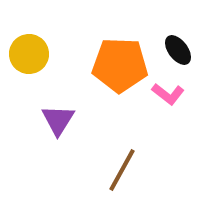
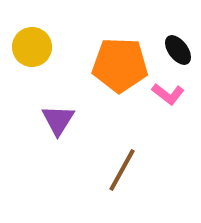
yellow circle: moved 3 px right, 7 px up
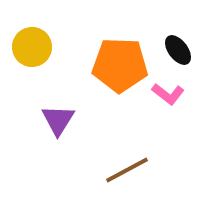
brown line: moved 5 px right; rotated 33 degrees clockwise
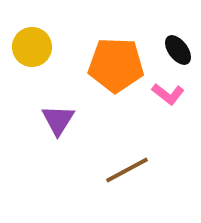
orange pentagon: moved 4 px left
